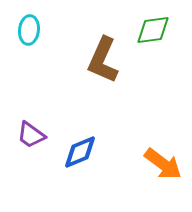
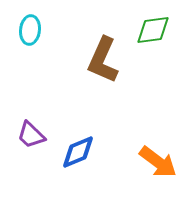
cyan ellipse: moved 1 px right
purple trapezoid: rotated 8 degrees clockwise
blue diamond: moved 2 px left
orange arrow: moved 5 px left, 2 px up
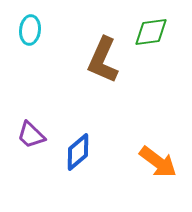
green diamond: moved 2 px left, 2 px down
blue diamond: rotated 18 degrees counterclockwise
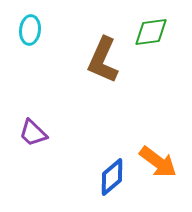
purple trapezoid: moved 2 px right, 2 px up
blue diamond: moved 34 px right, 25 px down
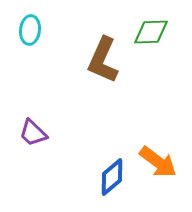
green diamond: rotated 6 degrees clockwise
